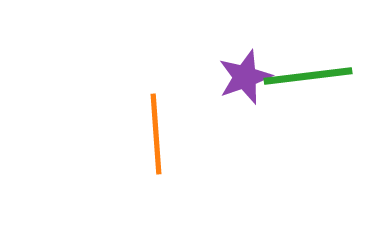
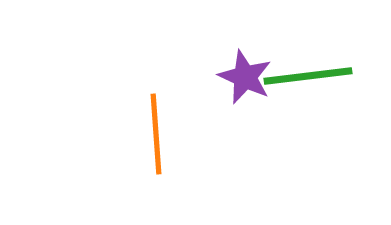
purple star: rotated 28 degrees counterclockwise
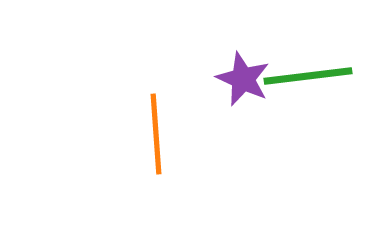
purple star: moved 2 px left, 2 px down
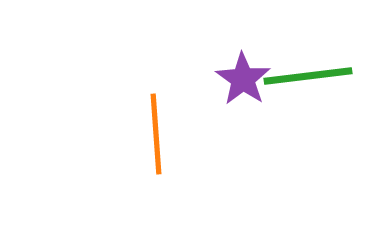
purple star: rotated 10 degrees clockwise
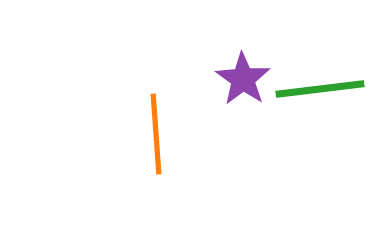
green line: moved 12 px right, 13 px down
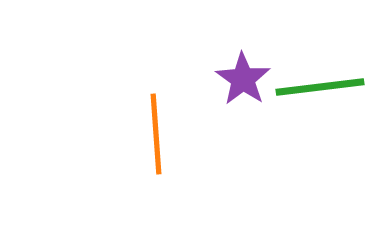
green line: moved 2 px up
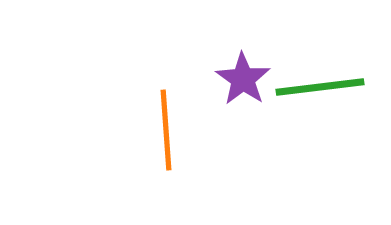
orange line: moved 10 px right, 4 px up
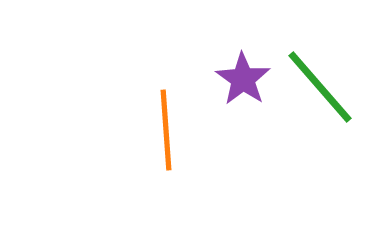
green line: rotated 56 degrees clockwise
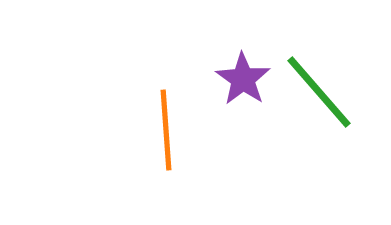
green line: moved 1 px left, 5 px down
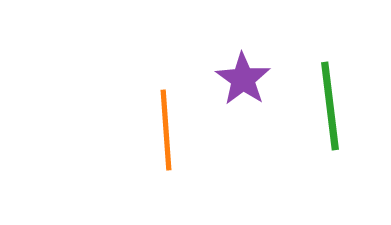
green line: moved 11 px right, 14 px down; rotated 34 degrees clockwise
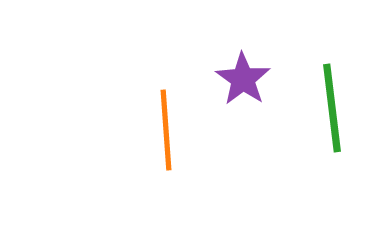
green line: moved 2 px right, 2 px down
